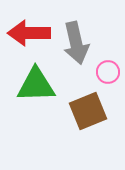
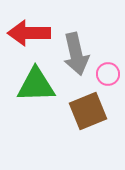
gray arrow: moved 11 px down
pink circle: moved 2 px down
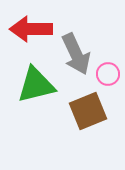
red arrow: moved 2 px right, 4 px up
gray arrow: rotated 12 degrees counterclockwise
green triangle: rotated 12 degrees counterclockwise
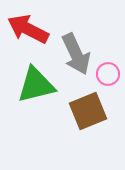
red arrow: moved 3 px left; rotated 27 degrees clockwise
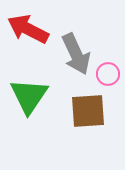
green triangle: moved 7 px left, 11 px down; rotated 42 degrees counterclockwise
brown square: rotated 18 degrees clockwise
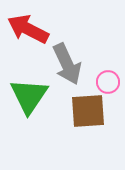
gray arrow: moved 9 px left, 10 px down
pink circle: moved 8 px down
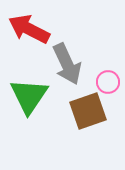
red arrow: moved 1 px right
brown square: rotated 15 degrees counterclockwise
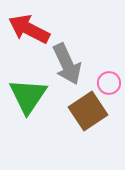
pink circle: moved 1 px right, 1 px down
green triangle: moved 1 px left
brown square: rotated 15 degrees counterclockwise
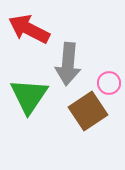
gray arrow: moved 1 px right; rotated 30 degrees clockwise
green triangle: moved 1 px right
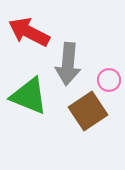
red arrow: moved 3 px down
pink circle: moved 3 px up
green triangle: rotated 42 degrees counterclockwise
